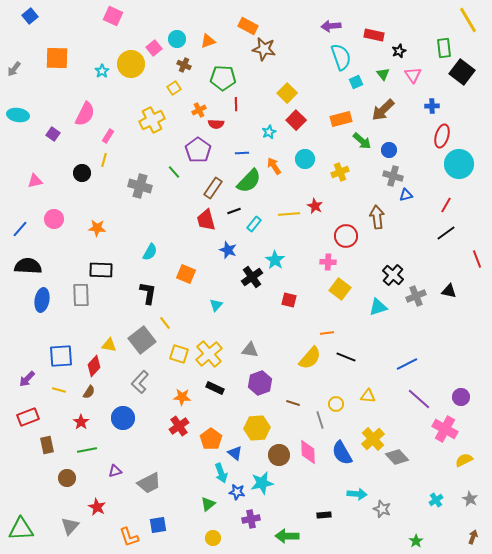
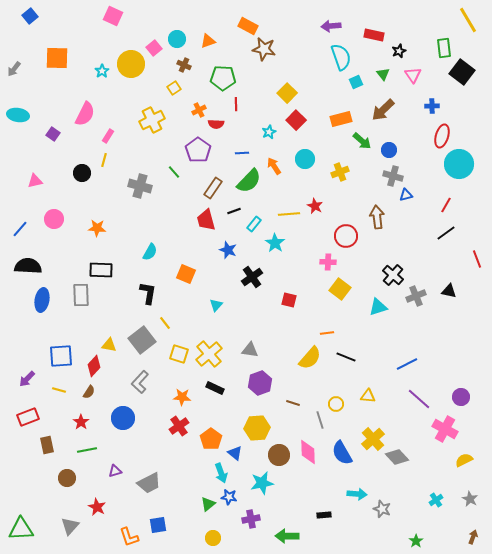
cyan star at (275, 260): moved 17 px up
blue star at (237, 492): moved 8 px left, 5 px down
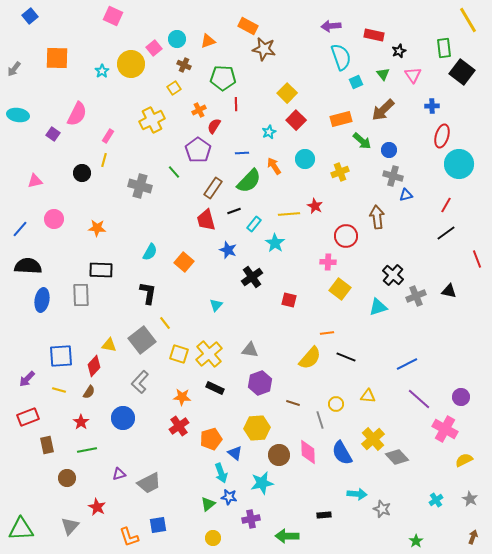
pink semicircle at (85, 114): moved 8 px left
red semicircle at (216, 124): moved 2 px left, 2 px down; rotated 119 degrees clockwise
orange square at (186, 274): moved 2 px left, 12 px up; rotated 18 degrees clockwise
orange pentagon at (211, 439): rotated 20 degrees clockwise
purple triangle at (115, 471): moved 4 px right, 3 px down
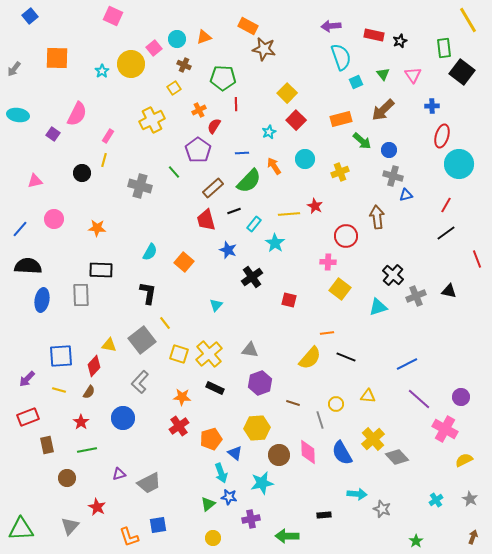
orange triangle at (208, 41): moved 4 px left, 4 px up
black star at (399, 51): moved 1 px right, 10 px up
brown rectangle at (213, 188): rotated 15 degrees clockwise
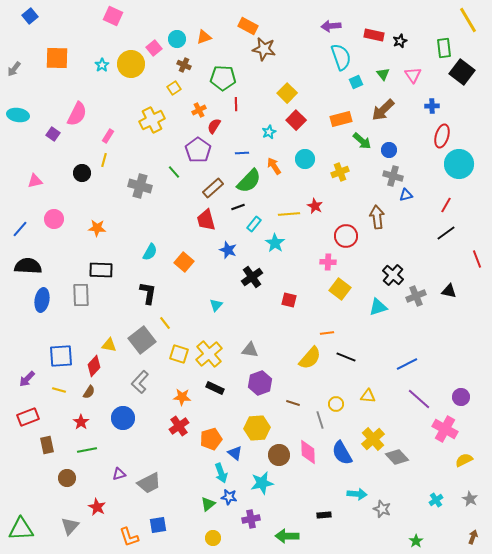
cyan star at (102, 71): moved 6 px up
black line at (234, 211): moved 4 px right, 4 px up
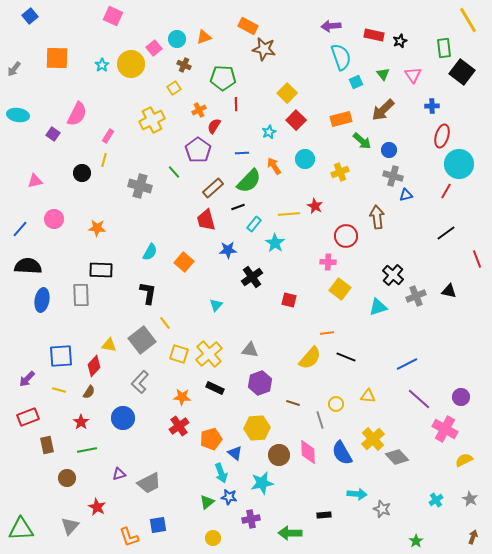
red line at (446, 205): moved 14 px up
blue star at (228, 250): rotated 24 degrees counterclockwise
green triangle at (208, 504): moved 1 px left, 2 px up
green arrow at (287, 536): moved 3 px right, 3 px up
